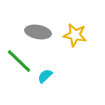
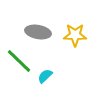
yellow star: rotated 10 degrees counterclockwise
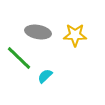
green line: moved 3 px up
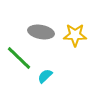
gray ellipse: moved 3 px right
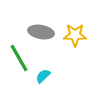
green line: rotated 16 degrees clockwise
cyan semicircle: moved 2 px left
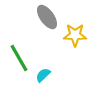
gray ellipse: moved 6 px right, 15 px up; rotated 45 degrees clockwise
cyan semicircle: moved 1 px up
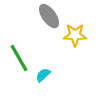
gray ellipse: moved 2 px right, 1 px up
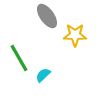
gray ellipse: moved 2 px left
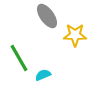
cyan semicircle: rotated 21 degrees clockwise
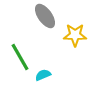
gray ellipse: moved 2 px left
green line: moved 1 px right, 1 px up
